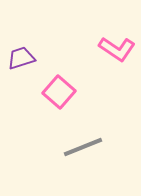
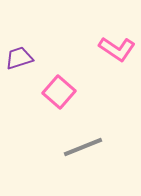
purple trapezoid: moved 2 px left
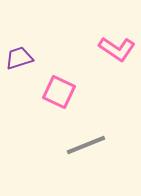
pink square: rotated 16 degrees counterclockwise
gray line: moved 3 px right, 2 px up
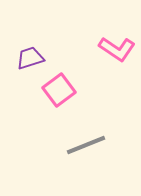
purple trapezoid: moved 11 px right
pink square: moved 2 px up; rotated 28 degrees clockwise
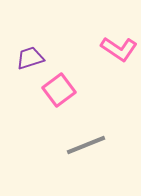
pink L-shape: moved 2 px right
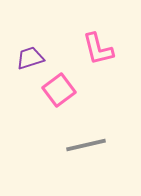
pink L-shape: moved 21 px left; rotated 42 degrees clockwise
gray line: rotated 9 degrees clockwise
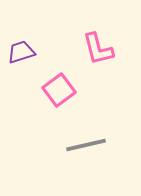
purple trapezoid: moved 9 px left, 6 px up
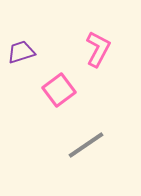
pink L-shape: rotated 138 degrees counterclockwise
gray line: rotated 21 degrees counterclockwise
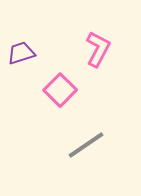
purple trapezoid: moved 1 px down
pink square: moved 1 px right; rotated 8 degrees counterclockwise
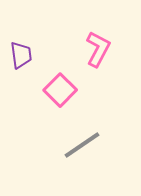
purple trapezoid: moved 2 px down; rotated 100 degrees clockwise
gray line: moved 4 px left
